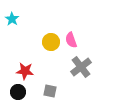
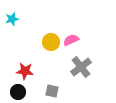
cyan star: rotated 24 degrees clockwise
pink semicircle: rotated 84 degrees clockwise
gray square: moved 2 px right
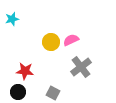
gray square: moved 1 px right, 2 px down; rotated 16 degrees clockwise
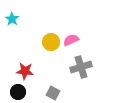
cyan star: rotated 24 degrees counterclockwise
gray cross: rotated 20 degrees clockwise
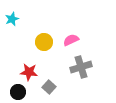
cyan star: rotated 16 degrees clockwise
yellow circle: moved 7 px left
red star: moved 4 px right, 1 px down
gray square: moved 4 px left, 6 px up; rotated 16 degrees clockwise
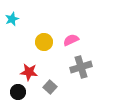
gray square: moved 1 px right
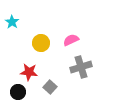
cyan star: moved 3 px down; rotated 16 degrees counterclockwise
yellow circle: moved 3 px left, 1 px down
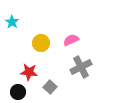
gray cross: rotated 10 degrees counterclockwise
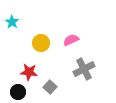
gray cross: moved 3 px right, 2 px down
